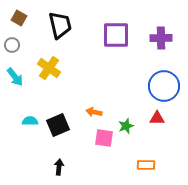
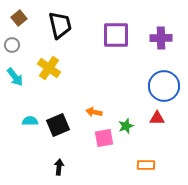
brown square: rotated 21 degrees clockwise
pink square: rotated 18 degrees counterclockwise
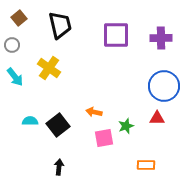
black square: rotated 15 degrees counterclockwise
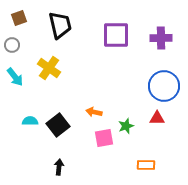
brown square: rotated 21 degrees clockwise
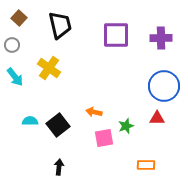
brown square: rotated 28 degrees counterclockwise
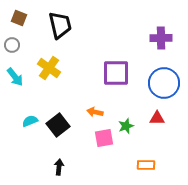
brown square: rotated 21 degrees counterclockwise
purple square: moved 38 px down
blue circle: moved 3 px up
orange arrow: moved 1 px right
cyan semicircle: rotated 21 degrees counterclockwise
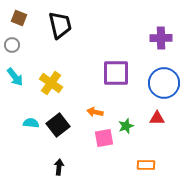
yellow cross: moved 2 px right, 15 px down
cyan semicircle: moved 1 px right, 2 px down; rotated 28 degrees clockwise
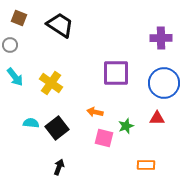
black trapezoid: rotated 44 degrees counterclockwise
gray circle: moved 2 px left
black square: moved 1 px left, 3 px down
pink square: rotated 24 degrees clockwise
black arrow: rotated 14 degrees clockwise
